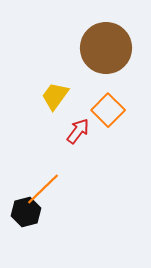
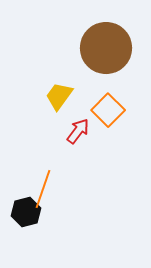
yellow trapezoid: moved 4 px right
orange line: rotated 27 degrees counterclockwise
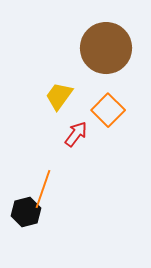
red arrow: moved 2 px left, 3 px down
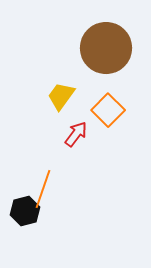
yellow trapezoid: moved 2 px right
black hexagon: moved 1 px left, 1 px up
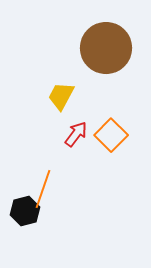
yellow trapezoid: rotated 8 degrees counterclockwise
orange square: moved 3 px right, 25 px down
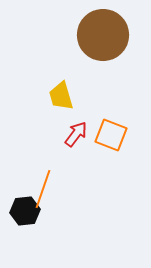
brown circle: moved 3 px left, 13 px up
yellow trapezoid: rotated 44 degrees counterclockwise
orange square: rotated 24 degrees counterclockwise
black hexagon: rotated 8 degrees clockwise
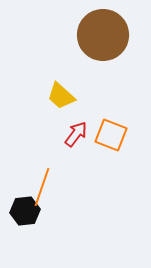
yellow trapezoid: rotated 32 degrees counterclockwise
orange line: moved 1 px left, 2 px up
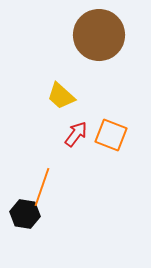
brown circle: moved 4 px left
black hexagon: moved 3 px down; rotated 16 degrees clockwise
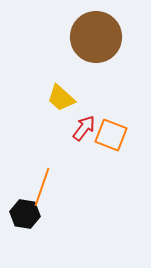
brown circle: moved 3 px left, 2 px down
yellow trapezoid: moved 2 px down
red arrow: moved 8 px right, 6 px up
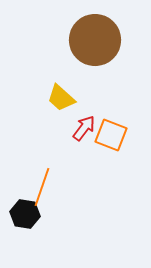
brown circle: moved 1 px left, 3 px down
